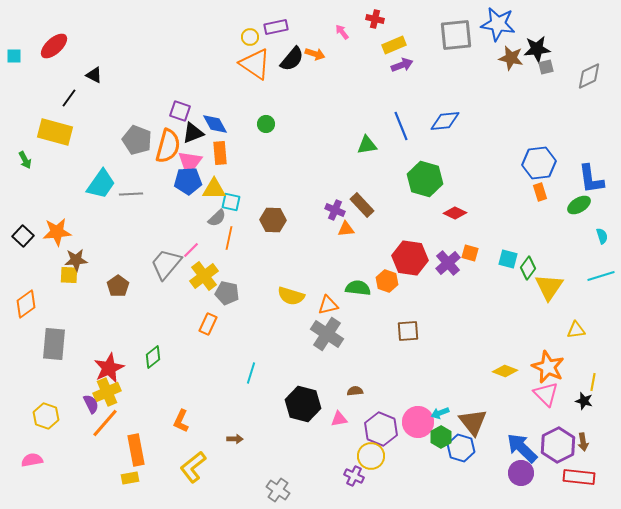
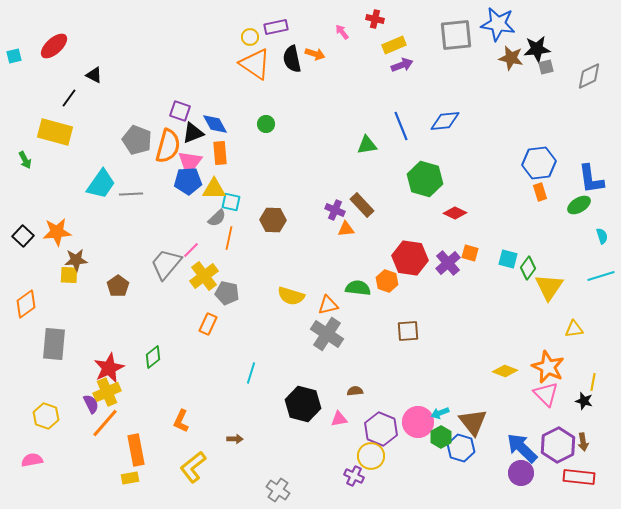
cyan square at (14, 56): rotated 14 degrees counterclockwise
black semicircle at (292, 59): rotated 128 degrees clockwise
yellow triangle at (576, 330): moved 2 px left, 1 px up
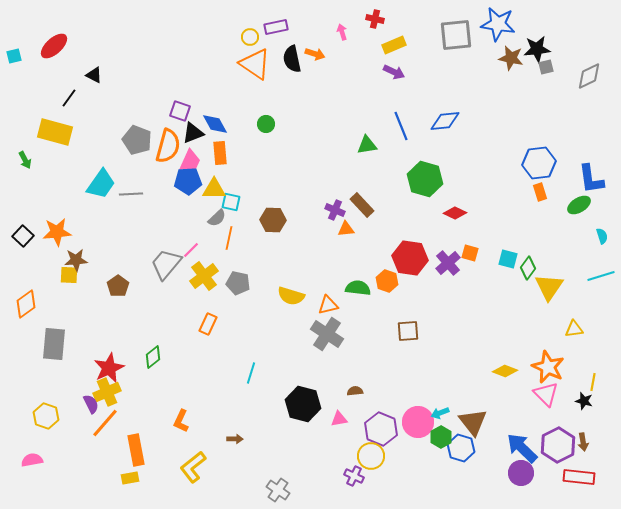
pink arrow at (342, 32): rotated 21 degrees clockwise
purple arrow at (402, 65): moved 8 px left, 7 px down; rotated 45 degrees clockwise
pink trapezoid at (190, 161): rotated 75 degrees counterclockwise
gray pentagon at (227, 293): moved 11 px right, 10 px up
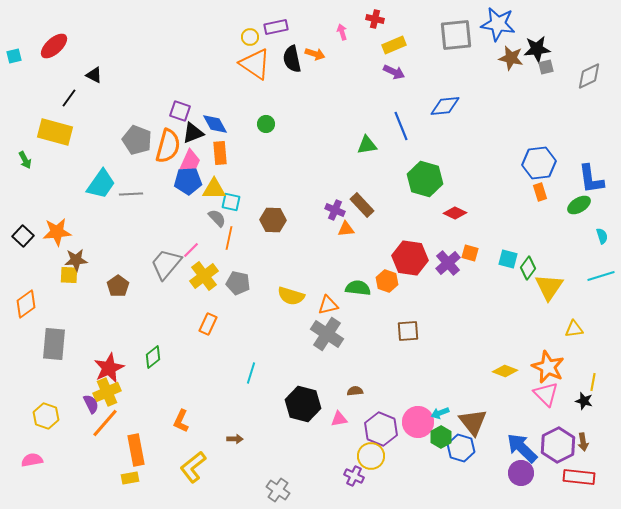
blue diamond at (445, 121): moved 15 px up
gray semicircle at (217, 218): rotated 90 degrees counterclockwise
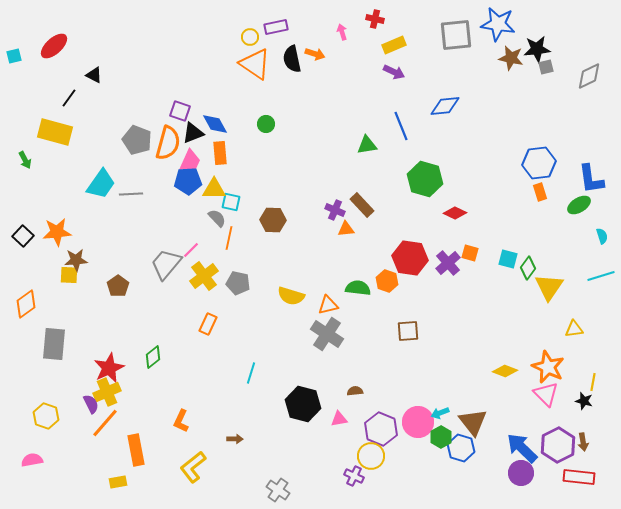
orange semicircle at (168, 146): moved 3 px up
yellow rectangle at (130, 478): moved 12 px left, 4 px down
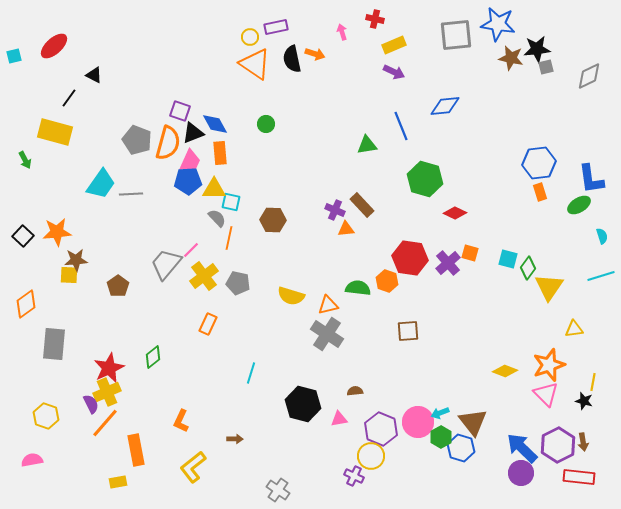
orange star at (548, 367): moved 1 px right, 2 px up; rotated 28 degrees clockwise
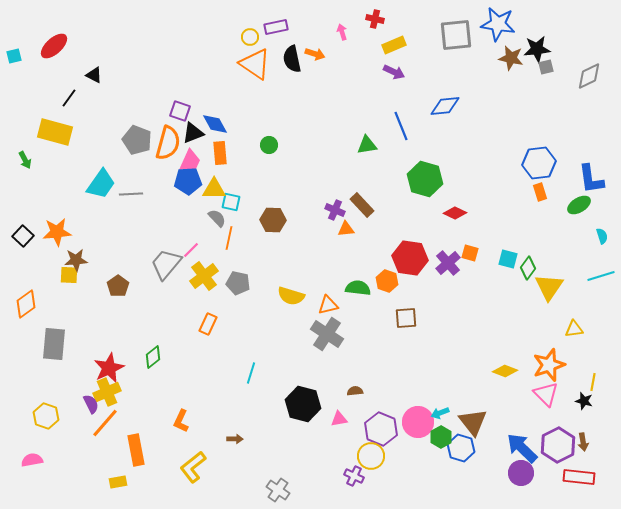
green circle at (266, 124): moved 3 px right, 21 px down
brown square at (408, 331): moved 2 px left, 13 px up
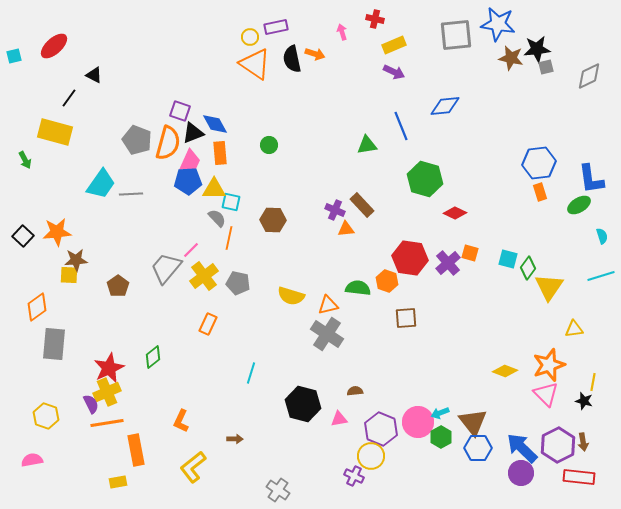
gray trapezoid at (166, 264): moved 4 px down
orange diamond at (26, 304): moved 11 px right, 3 px down
orange line at (105, 423): moved 2 px right; rotated 40 degrees clockwise
blue hexagon at (461, 448): moved 17 px right; rotated 16 degrees counterclockwise
